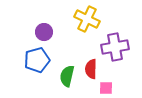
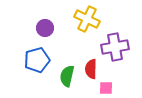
purple circle: moved 1 px right, 4 px up
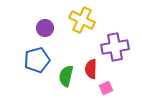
yellow cross: moved 5 px left, 1 px down
green semicircle: moved 1 px left
pink square: rotated 24 degrees counterclockwise
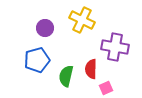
purple cross: rotated 20 degrees clockwise
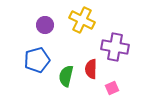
purple circle: moved 3 px up
pink square: moved 6 px right
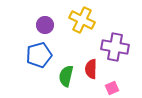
blue pentagon: moved 2 px right, 5 px up
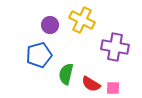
purple circle: moved 5 px right
red semicircle: moved 15 px down; rotated 60 degrees counterclockwise
green semicircle: moved 2 px up
pink square: moved 1 px right; rotated 24 degrees clockwise
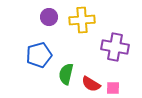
yellow cross: rotated 30 degrees counterclockwise
purple circle: moved 1 px left, 8 px up
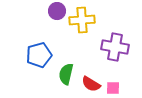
purple circle: moved 8 px right, 6 px up
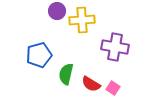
pink square: rotated 32 degrees clockwise
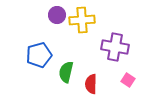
purple circle: moved 4 px down
green semicircle: moved 2 px up
red semicircle: rotated 60 degrees clockwise
pink square: moved 15 px right, 8 px up
